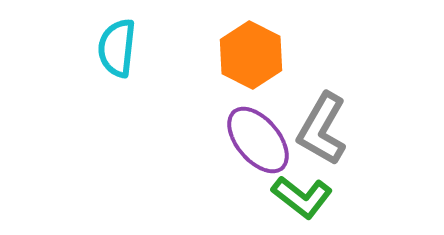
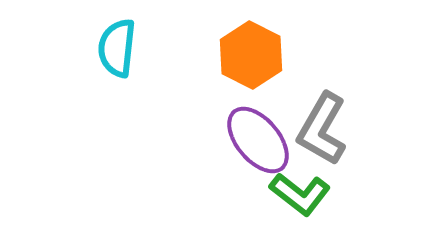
green L-shape: moved 2 px left, 3 px up
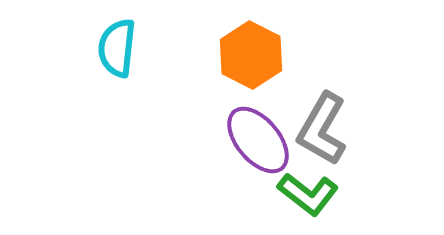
green L-shape: moved 8 px right
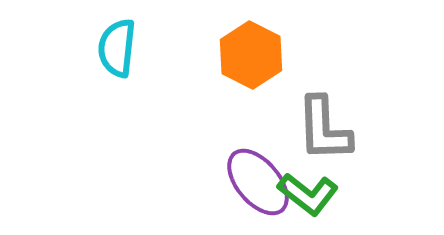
gray L-shape: moved 2 px right; rotated 32 degrees counterclockwise
purple ellipse: moved 42 px down
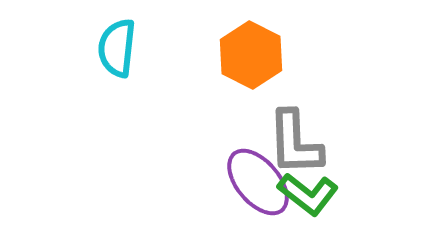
gray L-shape: moved 29 px left, 14 px down
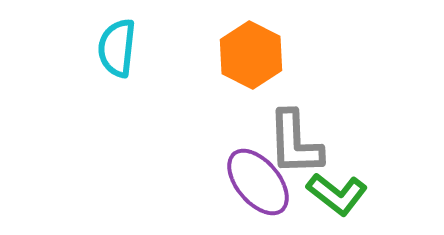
green L-shape: moved 29 px right
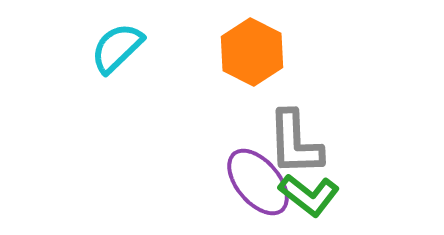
cyan semicircle: rotated 40 degrees clockwise
orange hexagon: moved 1 px right, 3 px up
green L-shape: moved 28 px left, 1 px down
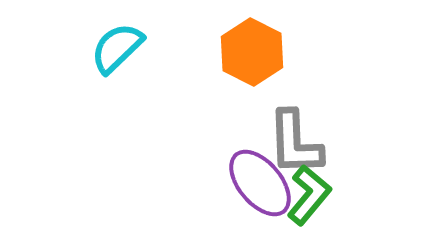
purple ellipse: moved 2 px right, 1 px down
green L-shape: rotated 88 degrees counterclockwise
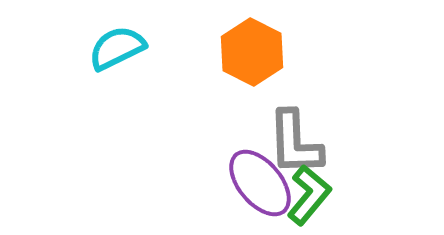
cyan semicircle: rotated 18 degrees clockwise
